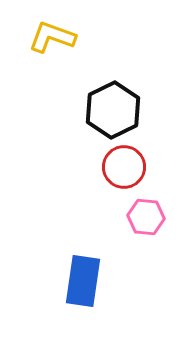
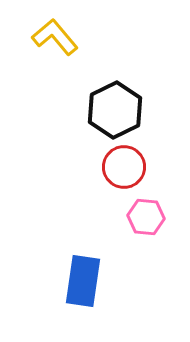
yellow L-shape: moved 3 px right; rotated 30 degrees clockwise
black hexagon: moved 2 px right
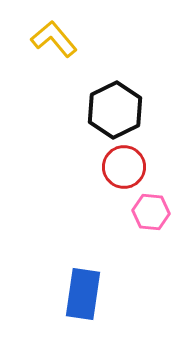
yellow L-shape: moved 1 px left, 2 px down
pink hexagon: moved 5 px right, 5 px up
blue rectangle: moved 13 px down
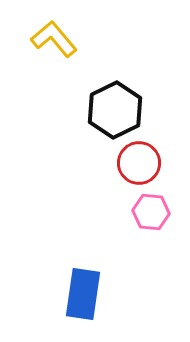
red circle: moved 15 px right, 4 px up
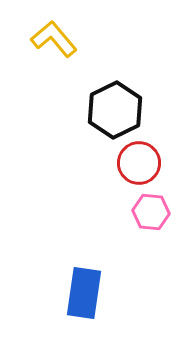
blue rectangle: moved 1 px right, 1 px up
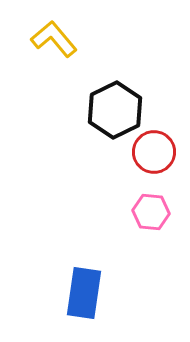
red circle: moved 15 px right, 11 px up
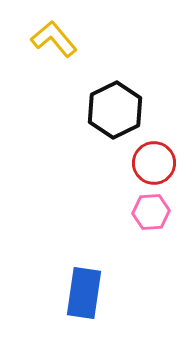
red circle: moved 11 px down
pink hexagon: rotated 9 degrees counterclockwise
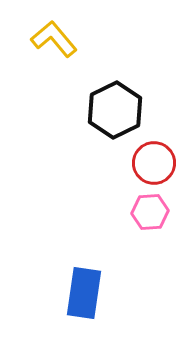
pink hexagon: moved 1 px left
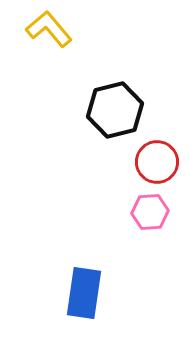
yellow L-shape: moved 5 px left, 10 px up
black hexagon: rotated 12 degrees clockwise
red circle: moved 3 px right, 1 px up
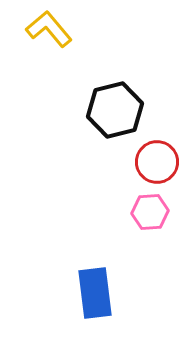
blue rectangle: moved 11 px right; rotated 15 degrees counterclockwise
